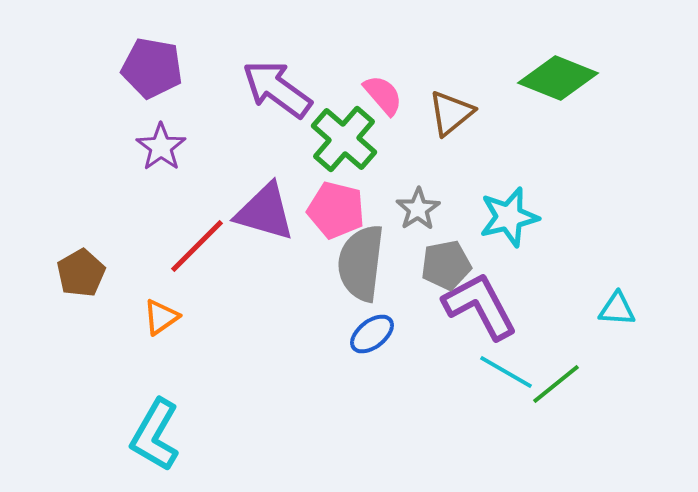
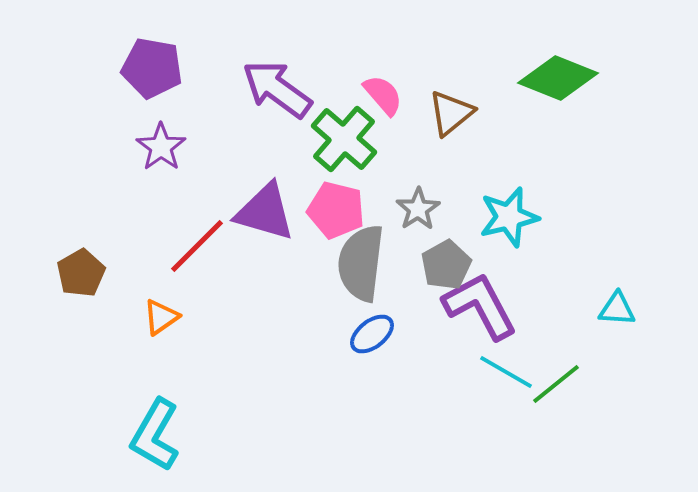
gray pentagon: rotated 18 degrees counterclockwise
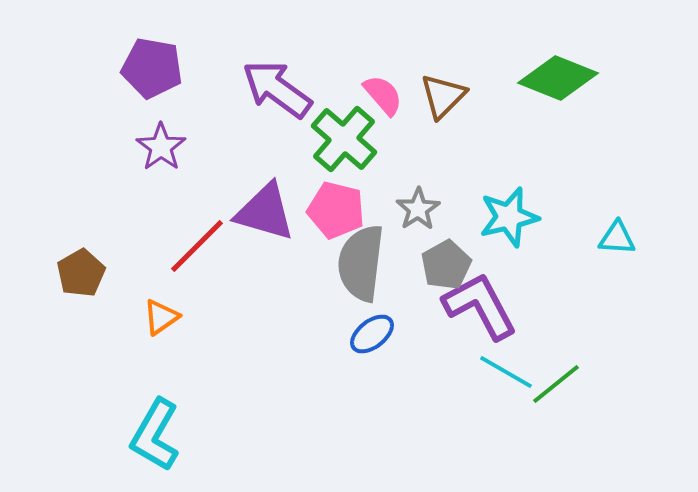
brown triangle: moved 8 px left, 17 px up; rotated 6 degrees counterclockwise
cyan triangle: moved 71 px up
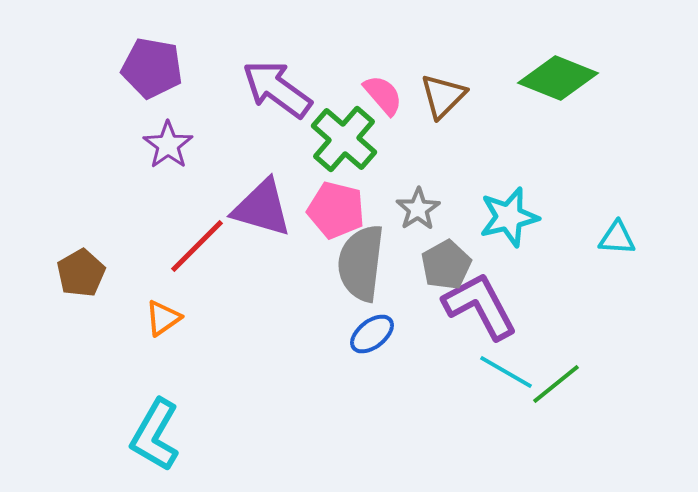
purple star: moved 7 px right, 2 px up
purple triangle: moved 3 px left, 4 px up
orange triangle: moved 2 px right, 1 px down
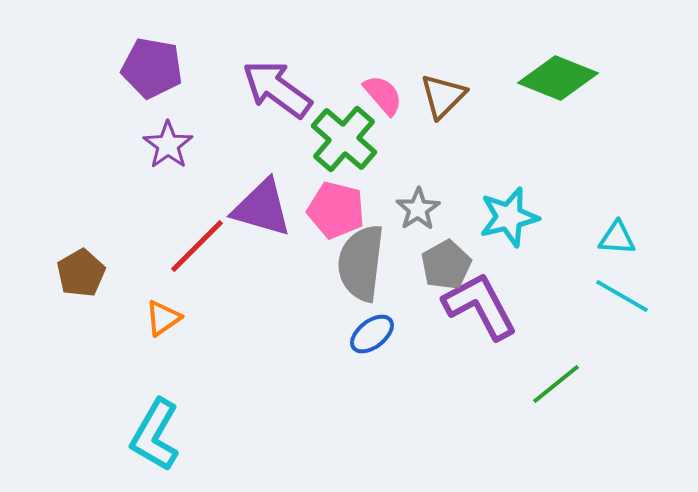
cyan line: moved 116 px right, 76 px up
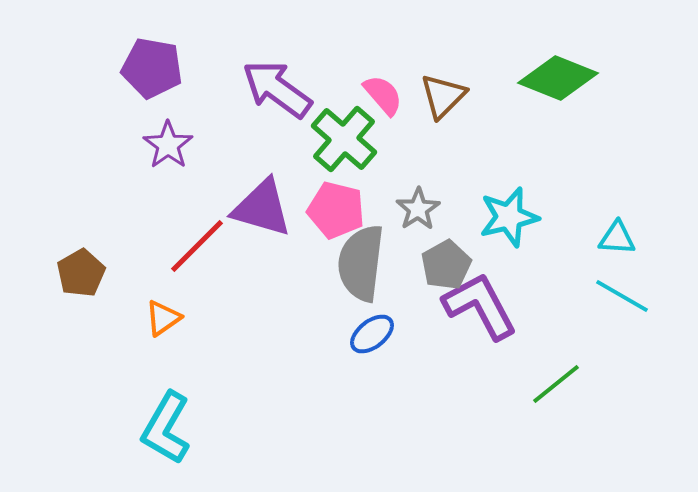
cyan L-shape: moved 11 px right, 7 px up
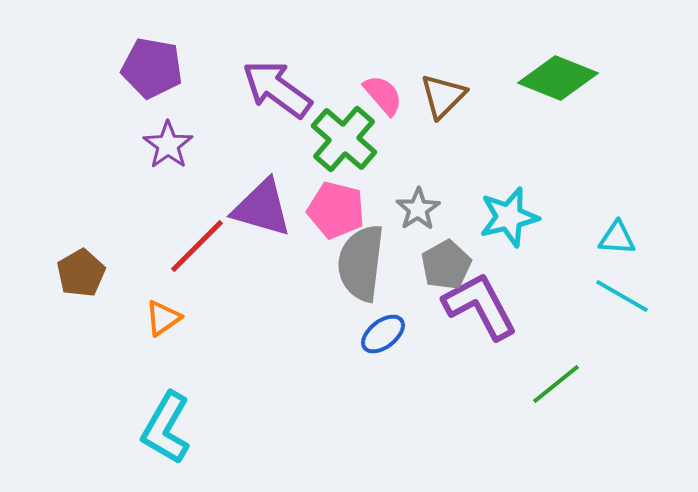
blue ellipse: moved 11 px right
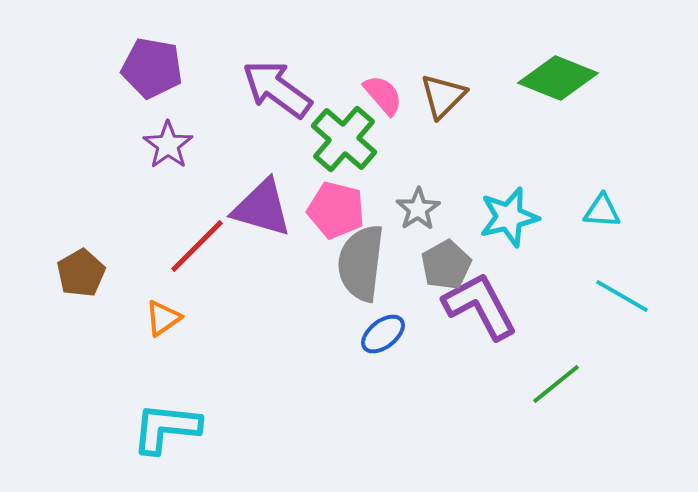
cyan triangle: moved 15 px left, 27 px up
cyan L-shape: rotated 66 degrees clockwise
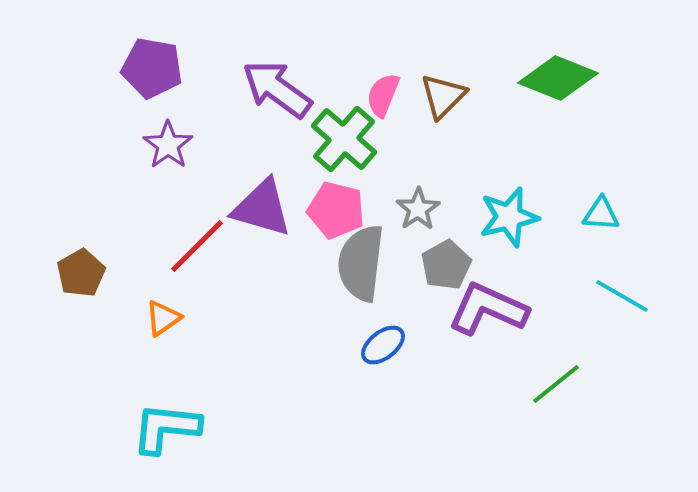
pink semicircle: rotated 117 degrees counterclockwise
cyan triangle: moved 1 px left, 3 px down
purple L-shape: moved 8 px right, 3 px down; rotated 38 degrees counterclockwise
blue ellipse: moved 11 px down
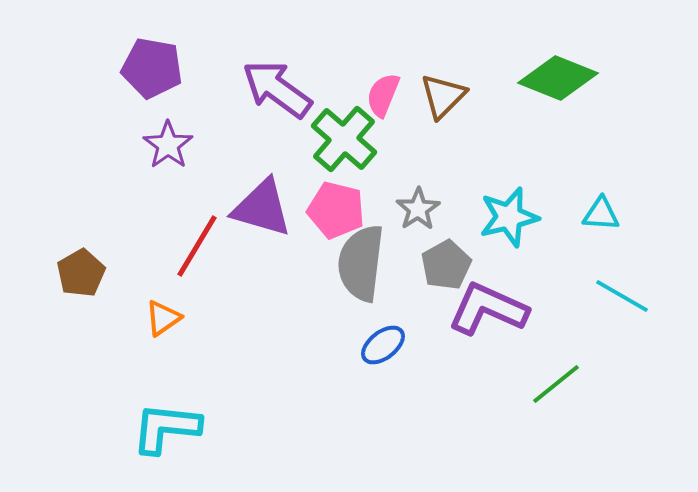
red line: rotated 14 degrees counterclockwise
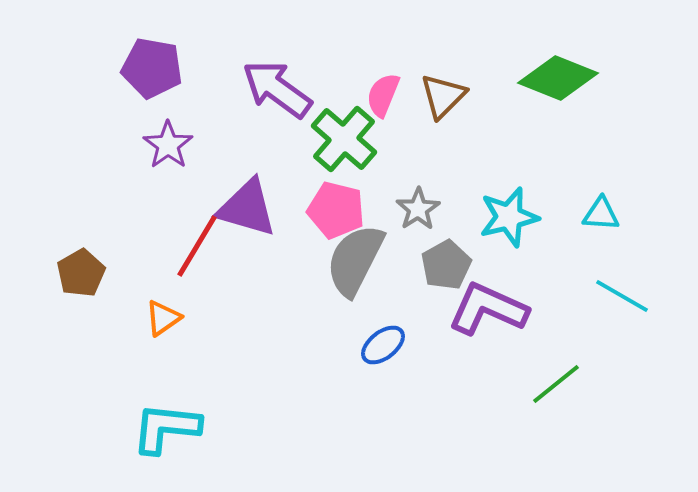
purple triangle: moved 15 px left
gray semicircle: moved 6 px left, 3 px up; rotated 20 degrees clockwise
